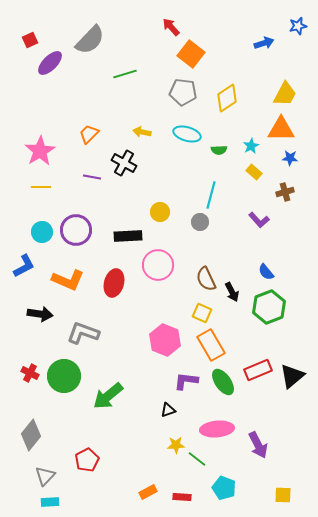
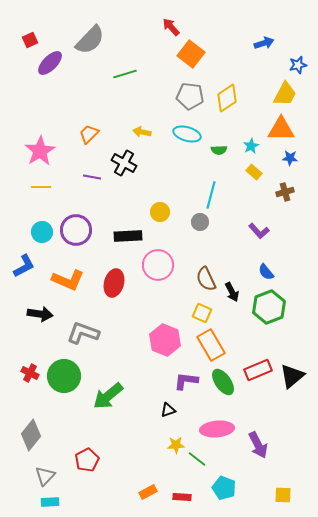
blue star at (298, 26): moved 39 px down
gray pentagon at (183, 92): moved 7 px right, 4 px down
purple L-shape at (259, 220): moved 11 px down
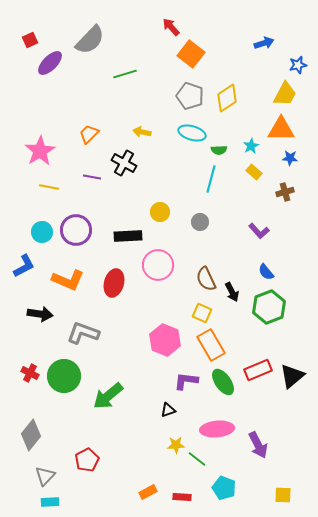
gray pentagon at (190, 96): rotated 12 degrees clockwise
cyan ellipse at (187, 134): moved 5 px right, 1 px up
yellow line at (41, 187): moved 8 px right; rotated 12 degrees clockwise
cyan line at (211, 195): moved 16 px up
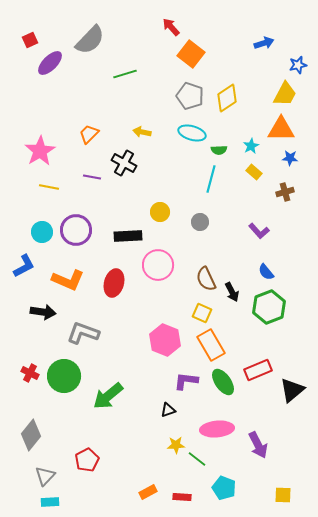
black arrow at (40, 314): moved 3 px right, 2 px up
black triangle at (292, 376): moved 14 px down
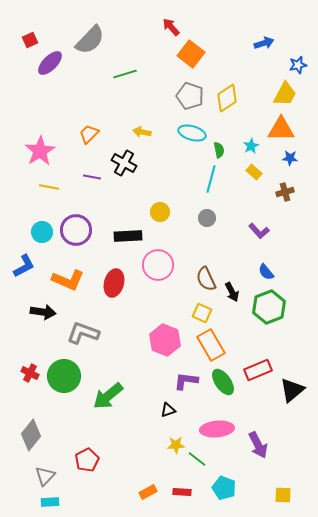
green semicircle at (219, 150): rotated 98 degrees counterclockwise
gray circle at (200, 222): moved 7 px right, 4 px up
red rectangle at (182, 497): moved 5 px up
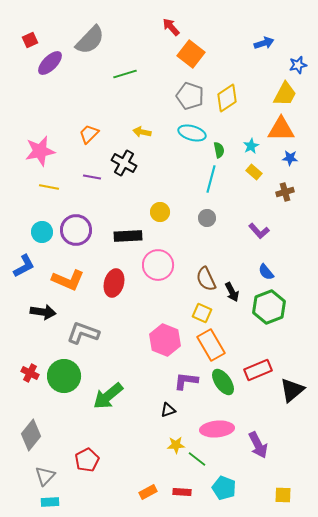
pink star at (40, 151): rotated 20 degrees clockwise
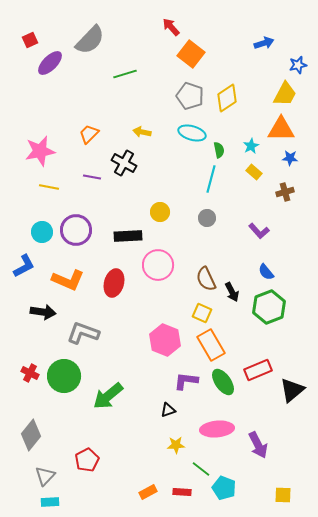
green line at (197, 459): moved 4 px right, 10 px down
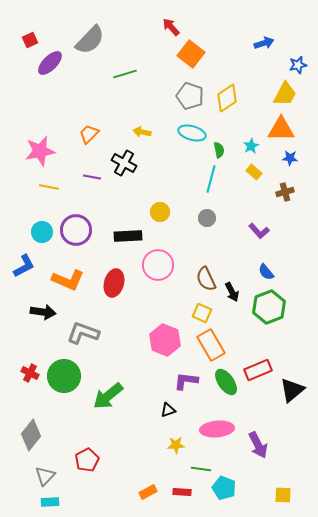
green ellipse at (223, 382): moved 3 px right
green line at (201, 469): rotated 30 degrees counterclockwise
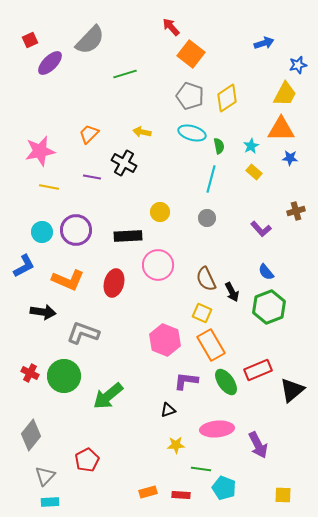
green semicircle at (219, 150): moved 4 px up
brown cross at (285, 192): moved 11 px right, 19 px down
purple L-shape at (259, 231): moved 2 px right, 2 px up
orange rectangle at (148, 492): rotated 12 degrees clockwise
red rectangle at (182, 492): moved 1 px left, 3 px down
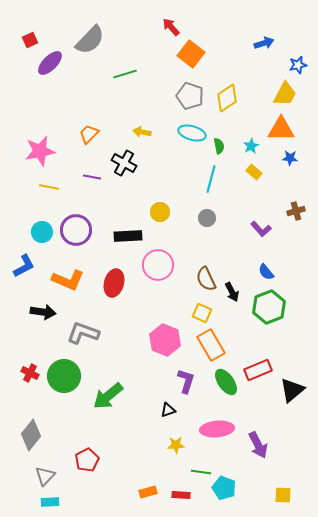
purple L-shape at (186, 381): rotated 100 degrees clockwise
green line at (201, 469): moved 3 px down
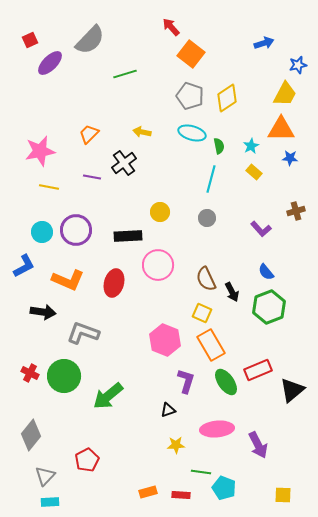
black cross at (124, 163): rotated 25 degrees clockwise
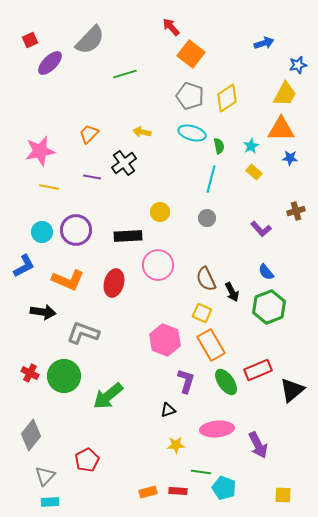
red rectangle at (181, 495): moved 3 px left, 4 px up
